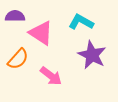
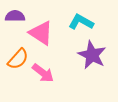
pink arrow: moved 8 px left, 3 px up
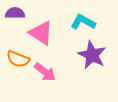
purple semicircle: moved 3 px up
cyan L-shape: moved 2 px right
orange semicircle: rotated 70 degrees clockwise
pink arrow: moved 2 px right, 1 px up
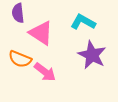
purple semicircle: moved 3 px right; rotated 96 degrees counterclockwise
orange semicircle: moved 2 px right
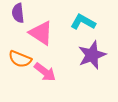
purple star: rotated 24 degrees clockwise
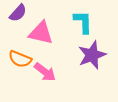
purple semicircle: rotated 132 degrees counterclockwise
cyan L-shape: rotated 60 degrees clockwise
pink triangle: rotated 20 degrees counterclockwise
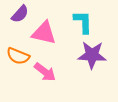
purple semicircle: moved 2 px right, 1 px down
pink triangle: moved 3 px right
purple star: rotated 24 degrees clockwise
orange semicircle: moved 2 px left, 3 px up
